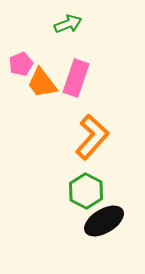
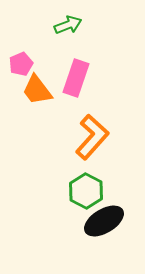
green arrow: moved 1 px down
orange trapezoid: moved 5 px left, 7 px down
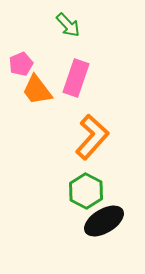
green arrow: rotated 68 degrees clockwise
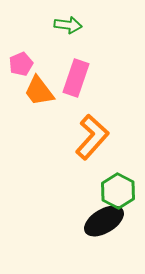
green arrow: rotated 40 degrees counterclockwise
orange trapezoid: moved 2 px right, 1 px down
green hexagon: moved 32 px right
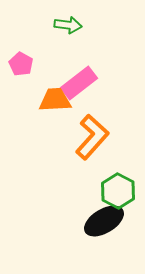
pink pentagon: rotated 20 degrees counterclockwise
pink rectangle: moved 3 px right, 5 px down; rotated 33 degrees clockwise
orange trapezoid: moved 16 px right, 9 px down; rotated 124 degrees clockwise
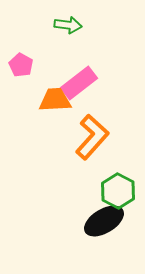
pink pentagon: moved 1 px down
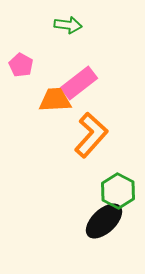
orange L-shape: moved 1 px left, 2 px up
black ellipse: rotated 12 degrees counterclockwise
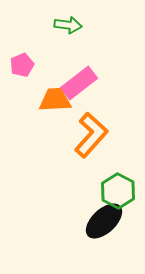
pink pentagon: moved 1 px right; rotated 20 degrees clockwise
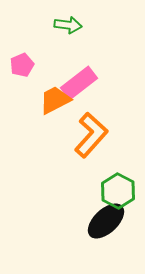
orange trapezoid: rotated 24 degrees counterclockwise
black ellipse: moved 2 px right
